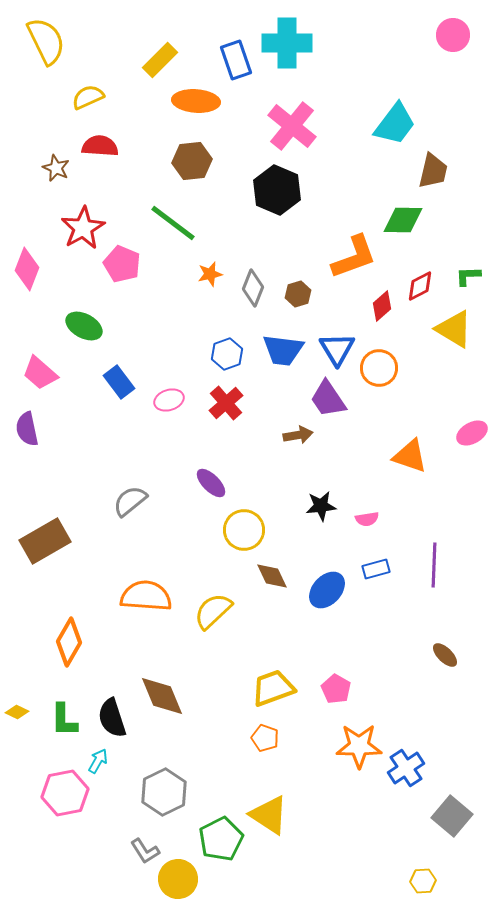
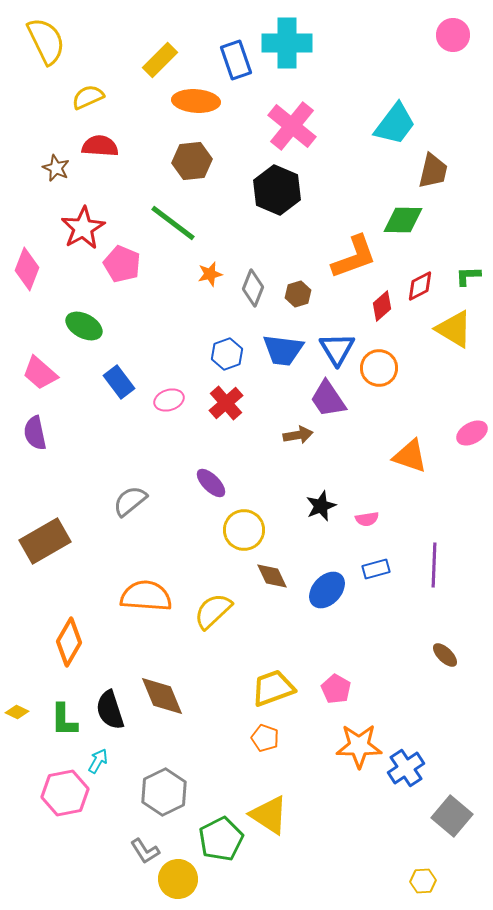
purple semicircle at (27, 429): moved 8 px right, 4 px down
black star at (321, 506): rotated 16 degrees counterclockwise
black semicircle at (112, 718): moved 2 px left, 8 px up
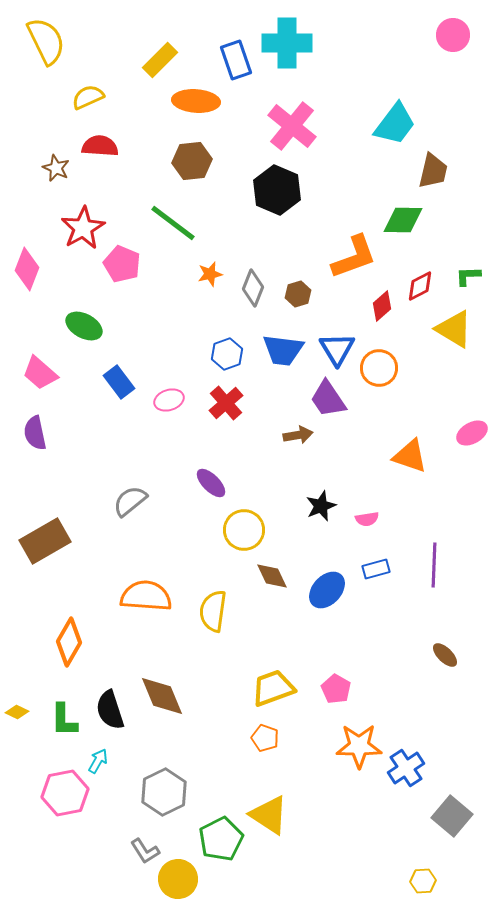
yellow semicircle at (213, 611): rotated 39 degrees counterclockwise
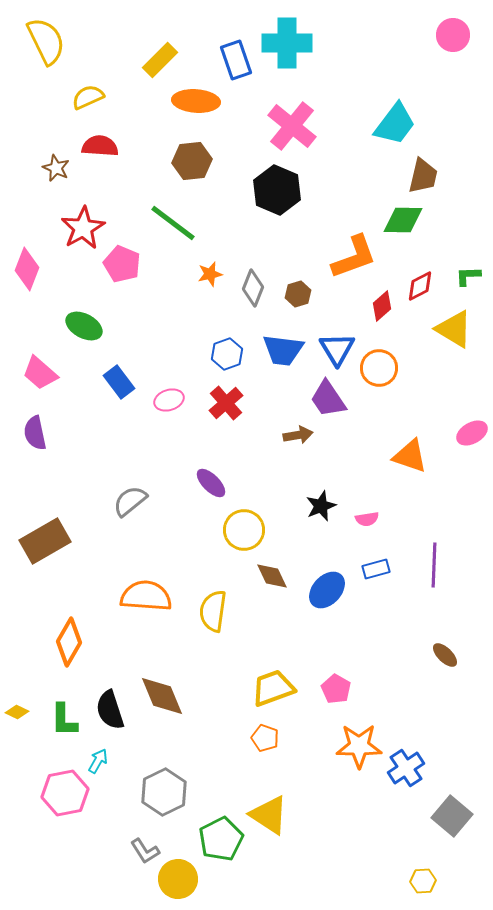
brown trapezoid at (433, 171): moved 10 px left, 5 px down
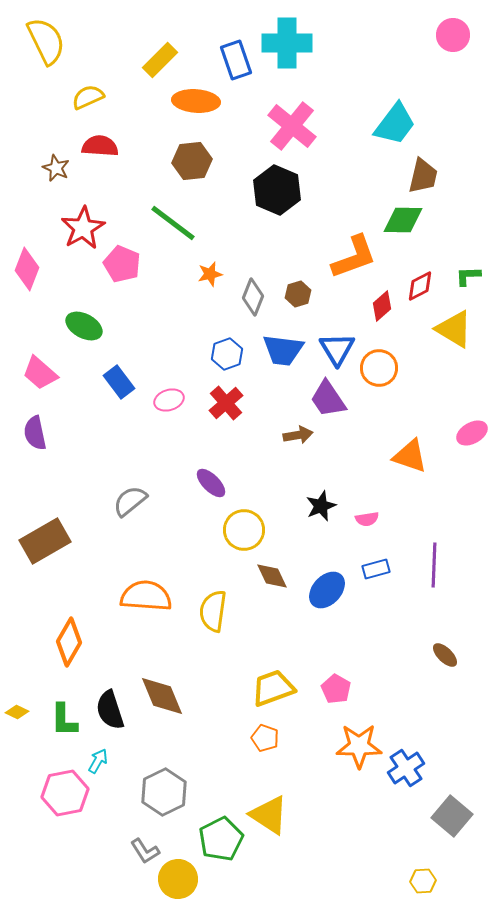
gray diamond at (253, 288): moved 9 px down
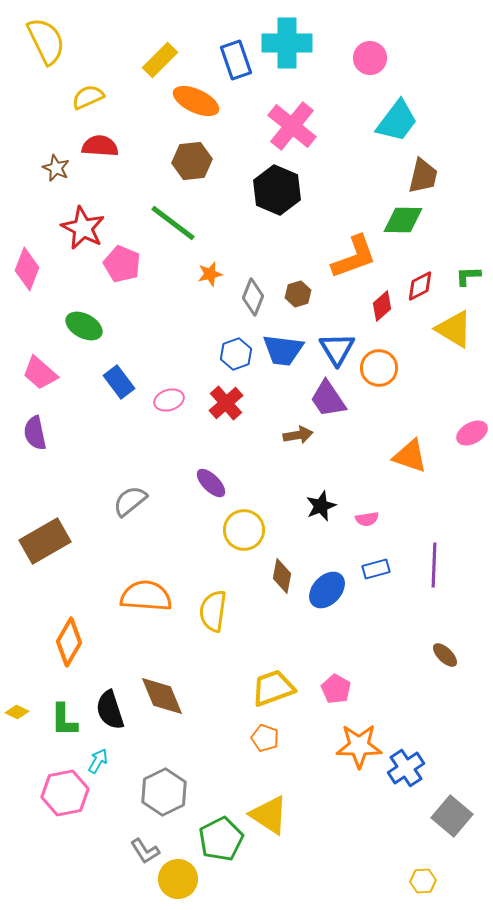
pink circle at (453, 35): moved 83 px left, 23 px down
orange ellipse at (196, 101): rotated 21 degrees clockwise
cyan trapezoid at (395, 124): moved 2 px right, 3 px up
red star at (83, 228): rotated 15 degrees counterclockwise
blue hexagon at (227, 354): moved 9 px right
brown diamond at (272, 576): moved 10 px right; rotated 36 degrees clockwise
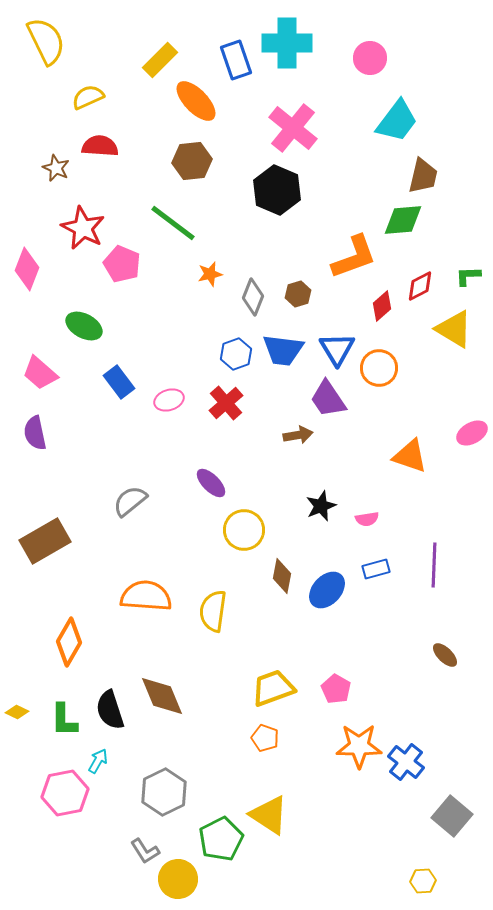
orange ellipse at (196, 101): rotated 21 degrees clockwise
pink cross at (292, 126): moved 1 px right, 2 px down
green diamond at (403, 220): rotated 6 degrees counterclockwise
blue cross at (406, 768): moved 6 px up; rotated 18 degrees counterclockwise
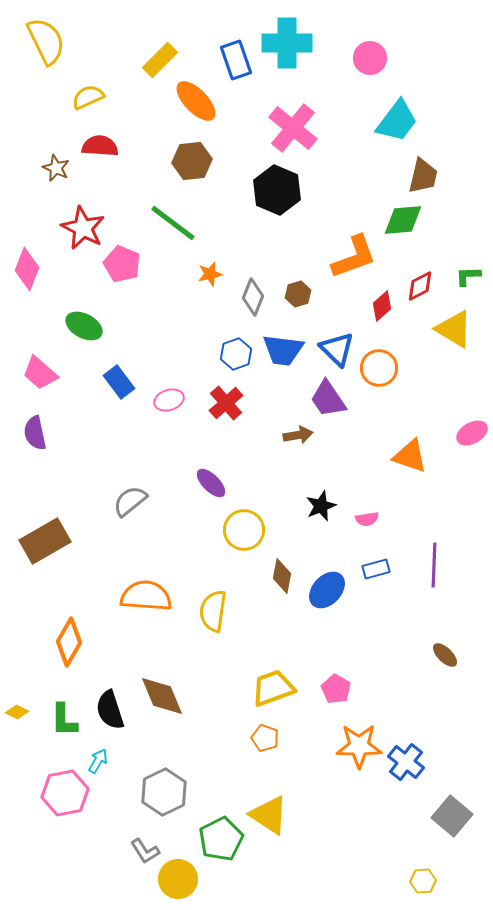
blue triangle at (337, 349): rotated 15 degrees counterclockwise
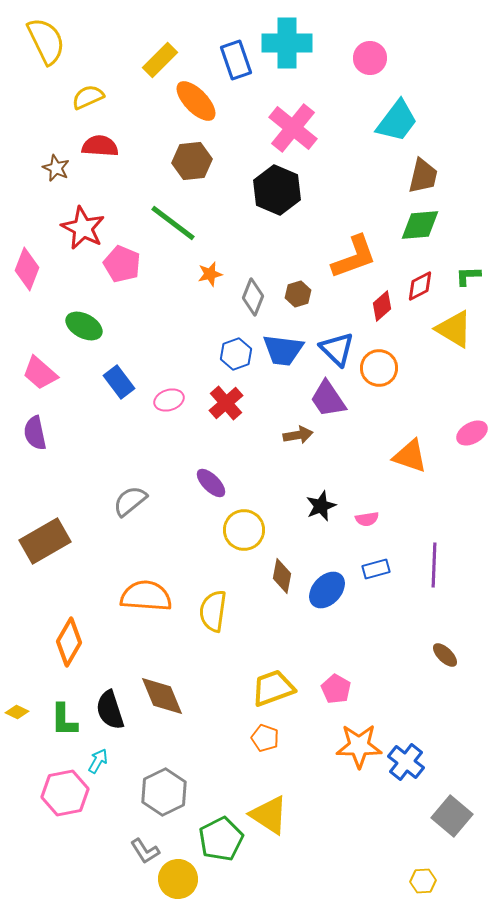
green diamond at (403, 220): moved 17 px right, 5 px down
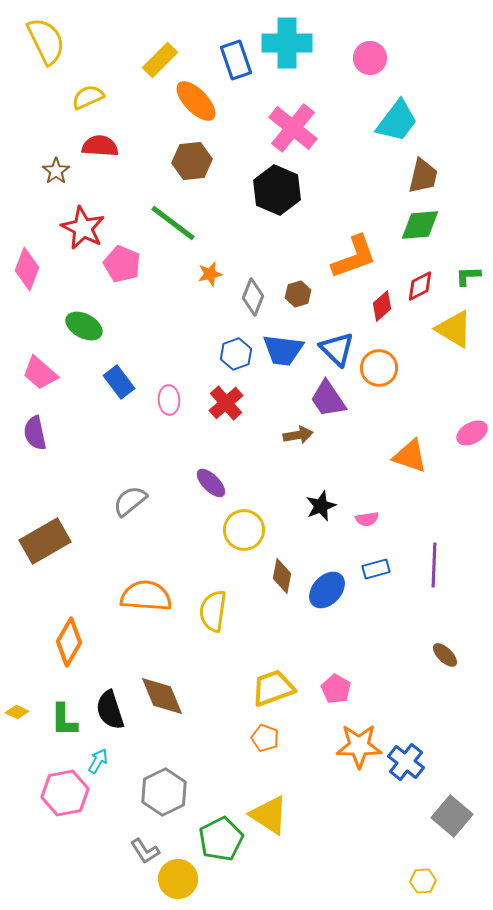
brown star at (56, 168): moved 3 px down; rotated 12 degrees clockwise
pink ellipse at (169, 400): rotated 76 degrees counterclockwise
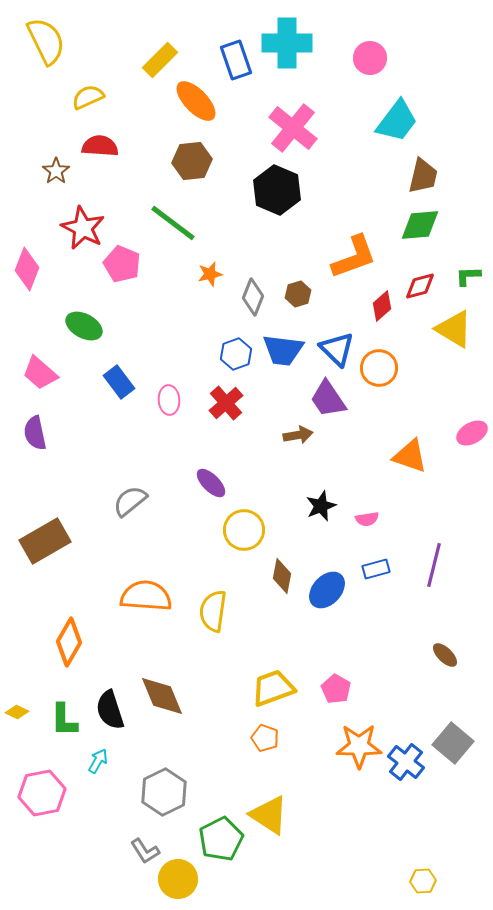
red diamond at (420, 286): rotated 12 degrees clockwise
purple line at (434, 565): rotated 12 degrees clockwise
pink hexagon at (65, 793): moved 23 px left
gray square at (452, 816): moved 1 px right, 73 px up
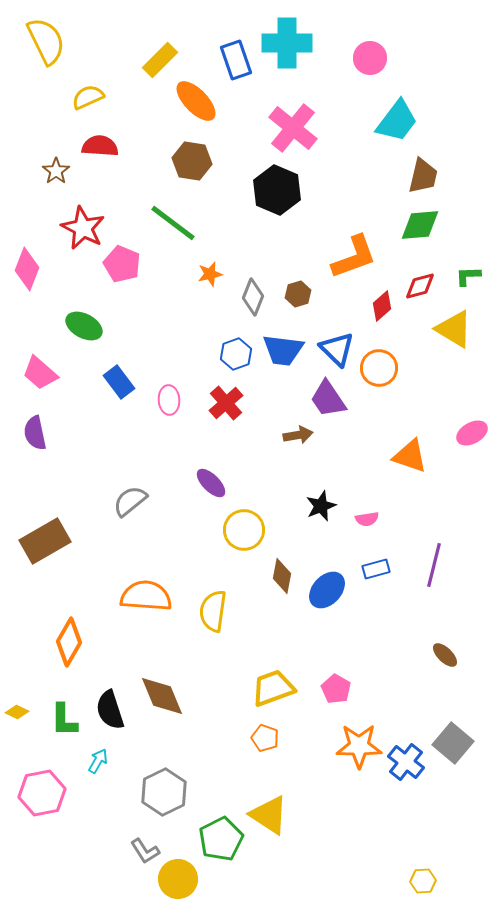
brown hexagon at (192, 161): rotated 15 degrees clockwise
